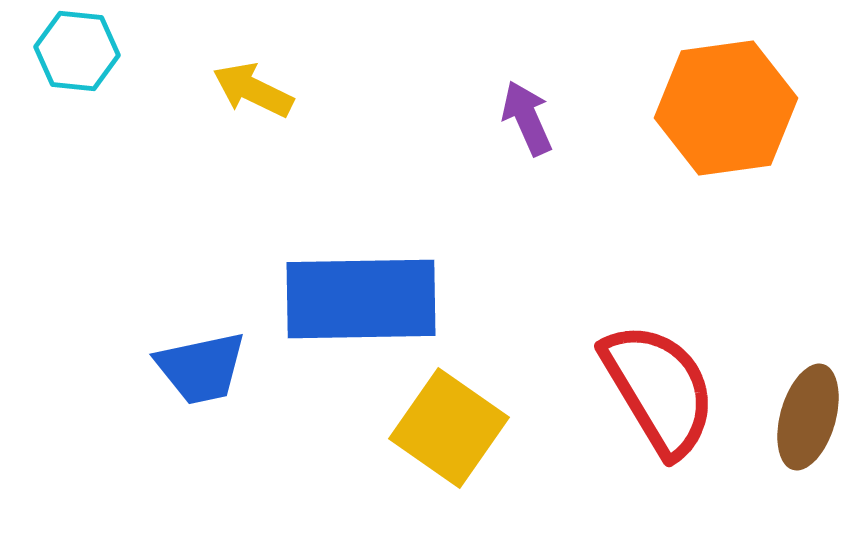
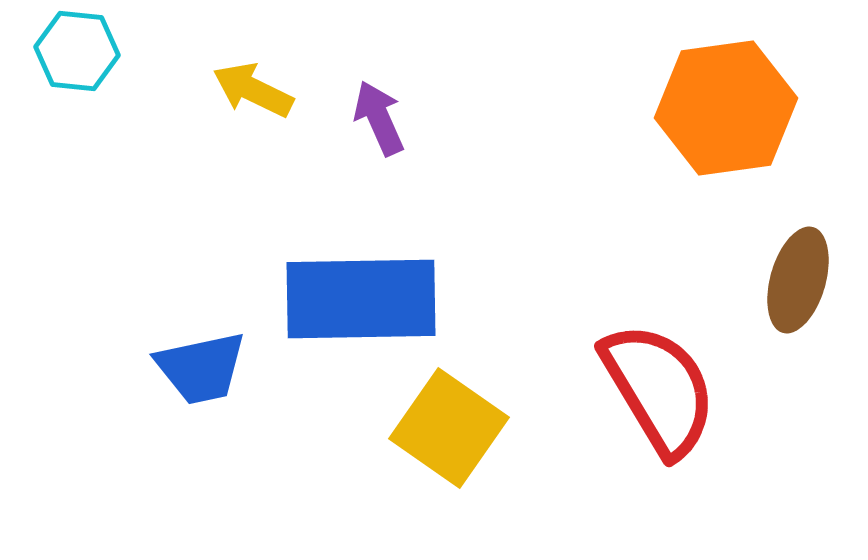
purple arrow: moved 148 px left
brown ellipse: moved 10 px left, 137 px up
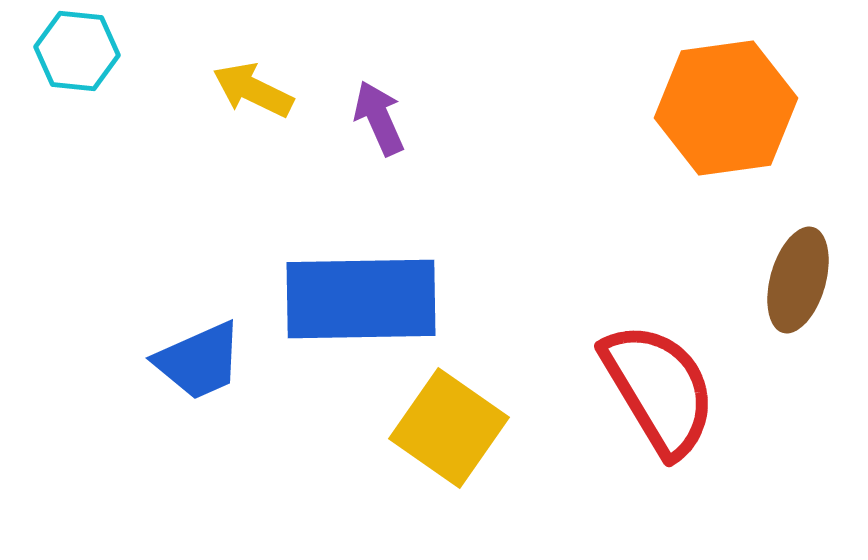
blue trapezoid: moved 2 px left, 7 px up; rotated 12 degrees counterclockwise
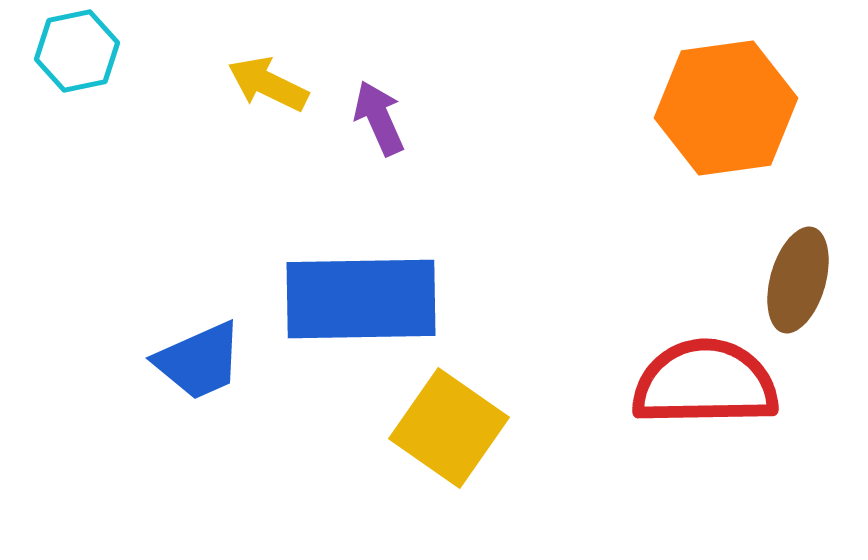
cyan hexagon: rotated 18 degrees counterclockwise
yellow arrow: moved 15 px right, 6 px up
red semicircle: moved 46 px right, 6 px up; rotated 60 degrees counterclockwise
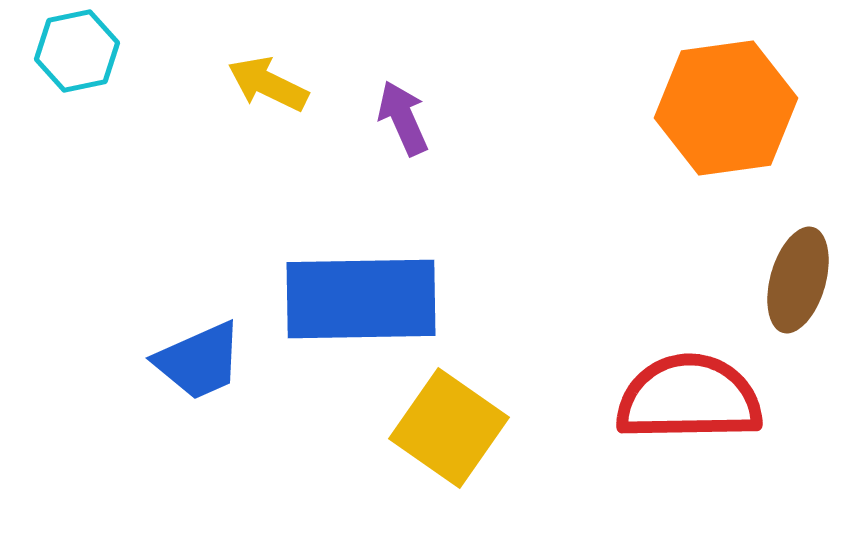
purple arrow: moved 24 px right
red semicircle: moved 16 px left, 15 px down
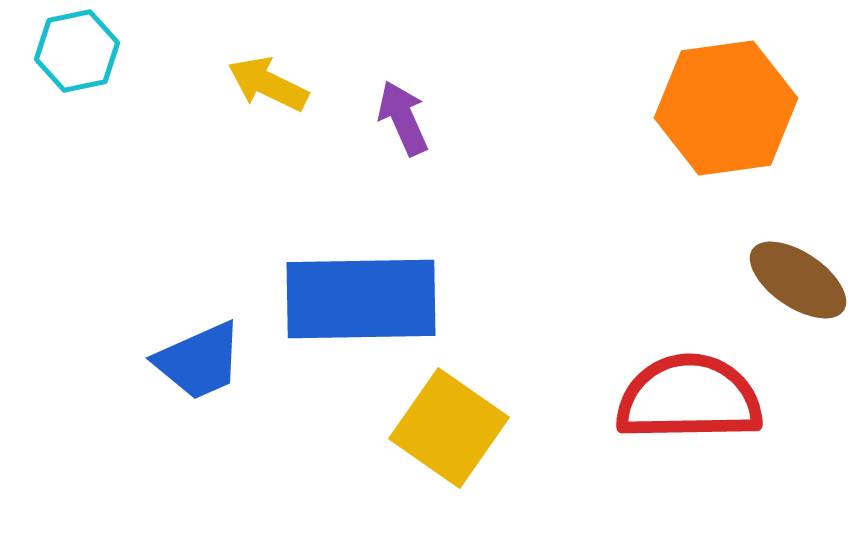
brown ellipse: rotated 72 degrees counterclockwise
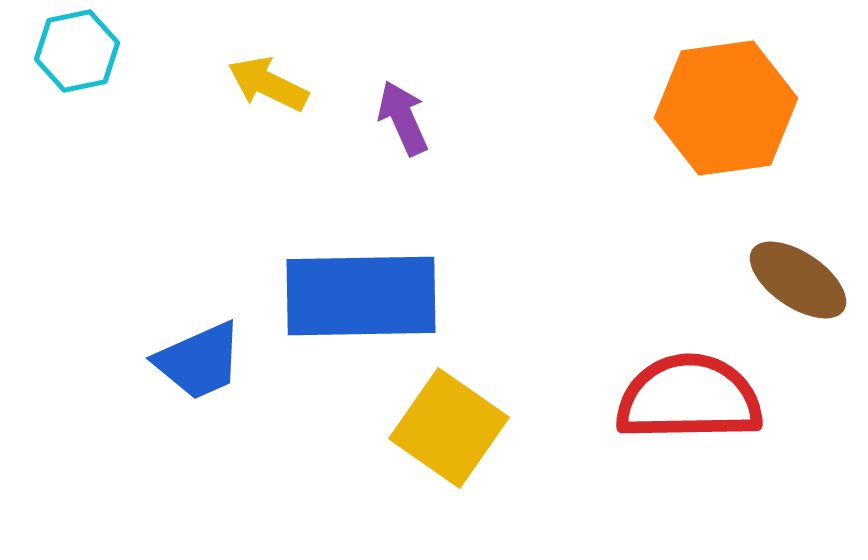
blue rectangle: moved 3 px up
